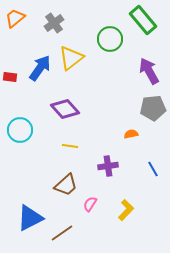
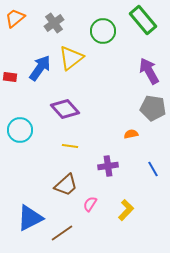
green circle: moved 7 px left, 8 px up
gray pentagon: rotated 15 degrees clockwise
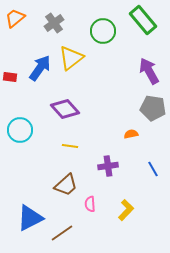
pink semicircle: rotated 35 degrees counterclockwise
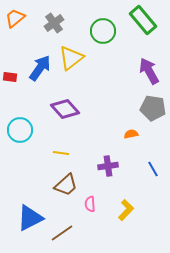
yellow line: moved 9 px left, 7 px down
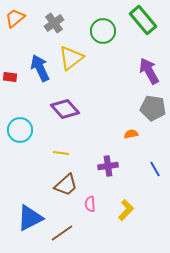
blue arrow: rotated 60 degrees counterclockwise
blue line: moved 2 px right
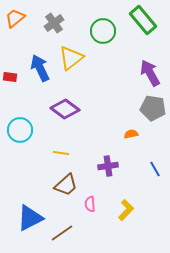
purple arrow: moved 1 px right, 2 px down
purple diamond: rotated 12 degrees counterclockwise
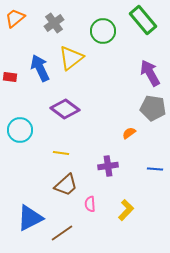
orange semicircle: moved 2 px left, 1 px up; rotated 24 degrees counterclockwise
blue line: rotated 56 degrees counterclockwise
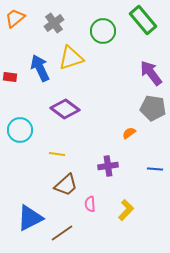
yellow triangle: rotated 20 degrees clockwise
purple arrow: moved 1 px right; rotated 8 degrees counterclockwise
yellow line: moved 4 px left, 1 px down
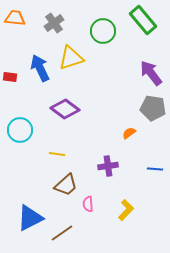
orange trapezoid: rotated 45 degrees clockwise
pink semicircle: moved 2 px left
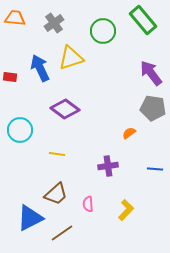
brown trapezoid: moved 10 px left, 9 px down
